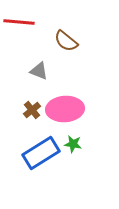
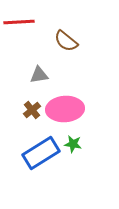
red line: rotated 8 degrees counterclockwise
gray triangle: moved 4 px down; rotated 30 degrees counterclockwise
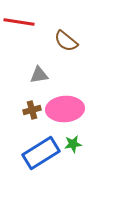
red line: rotated 12 degrees clockwise
brown cross: rotated 24 degrees clockwise
green star: rotated 18 degrees counterclockwise
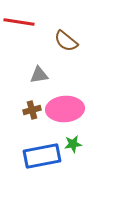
blue rectangle: moved 1 px right, 3 px down; rotated 21 degrees clockwise
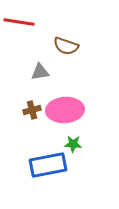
brown semicircle: moved 5 px down; rotated 20 degrees counterclockwise
gray triangle: moved 1 px right, 3 px up
pink ellipse: moved 1 px down
green star: rotated 12 degrees clockwise
blue rectangle: moved 6 px right, 9 px down
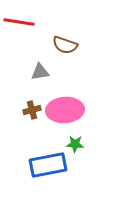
brown semicircle: moved 1 px left, 1 px up
green star: moved 2 px right
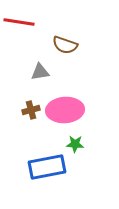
brown cross: moved 1 px left
blue rectangle: moved 1 px left, 2 px down
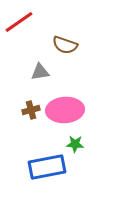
red line: rotated 44 degrees counterclockwise
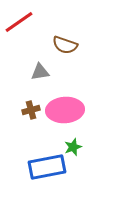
green star: moved 2 px left, 3 px down; rotated 24 degrees counterclockwise
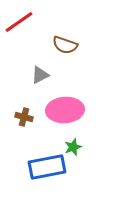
gray triangle: moved 3 px down; rotated 18 degrees counterclockwise
brown cross: moved 7 px left, 7 px down; rotated 30 degrees clockwise
